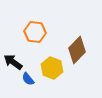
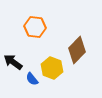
orange hexagon: moved 5 px up
blue semicircle: moved 4 px right
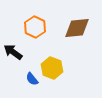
orange hexagon: rotated 20 degrees clockwise
brown diamond: moved 22 px up; rotated 40 degrees clockwise
black arrow: moved 10 px up
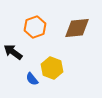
orange hexagon: rotated 15 degrees clockwise
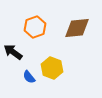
blue semicircle: moved 3 px left, 2 px up
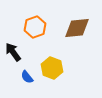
black arrow: rotated 18 degrees clockwise
blue semicircle: moved 2 px left
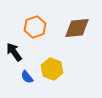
black arrow: moved 1 px right
yellow hexagon: moved 1 px down
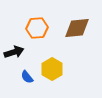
orange hexagon: moved 2 px right, 1 px down; rotated 15 degrees clockwise
black arrow: rotated 108 degrees clockwise
yellow hexagon: rotated 10 degrees clockwise
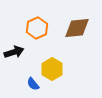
orange hexagon: rotated 20 degrees counterclockwise
blue semicircle: moved 6 px right, 7 px down
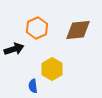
brown diamond: moved 1 px right, 2 px down
black arrow: moved 3 px up
blue semicircle: moved 2 px down; rotated 32 degrees clockwise
